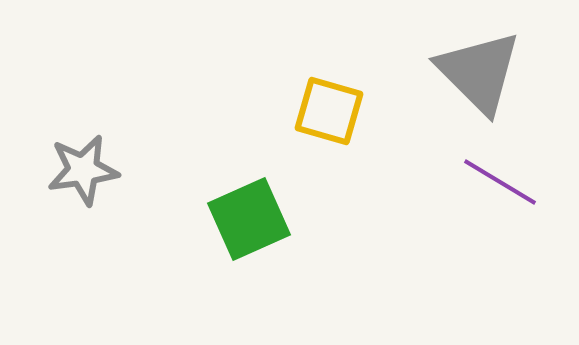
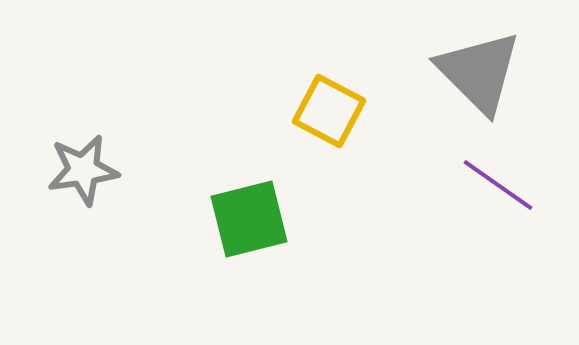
yellow square: rotated 12 degrees clockwise
purple line: moved 2 px left, 3 px down; rotated 4 degrees clockwise
green square: rotated 10 degrees clockwise
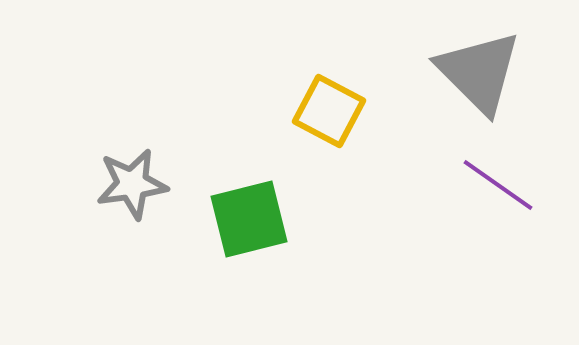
gray star: moved 49 px right, 14 px down
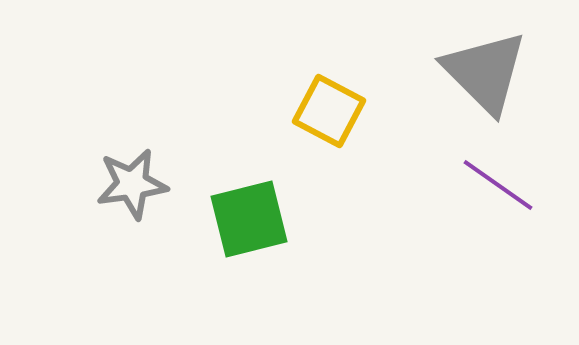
gray triangle: moved 6 px right
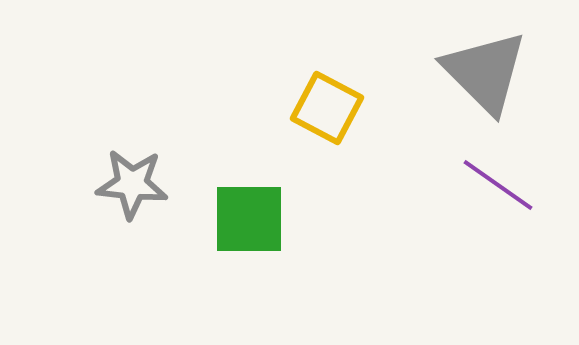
yellow square: moved 2 px left, 3 px up
gray star: rotated 14 degrees clockwise
green square: rotated 14 degrees clockwise
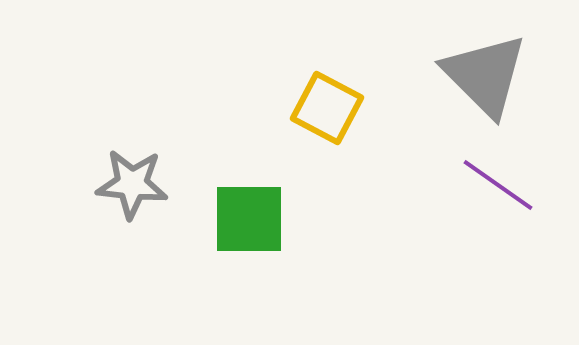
gray triangle: moved 3 px down
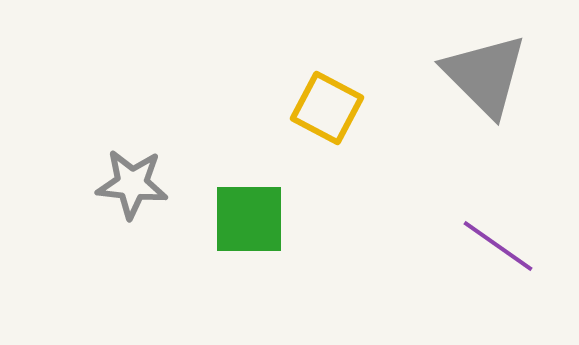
purple line: moved 61 px down
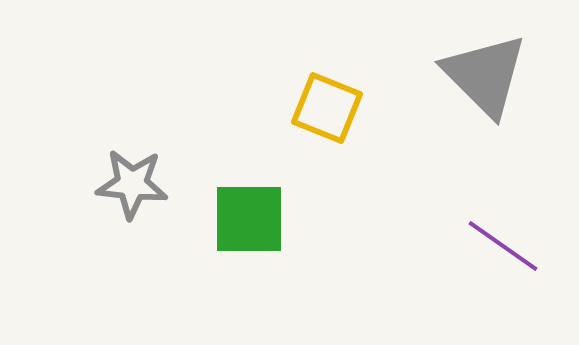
yellow square: rotated 6 degrees counterclockwise
purple line: moved 5 px right
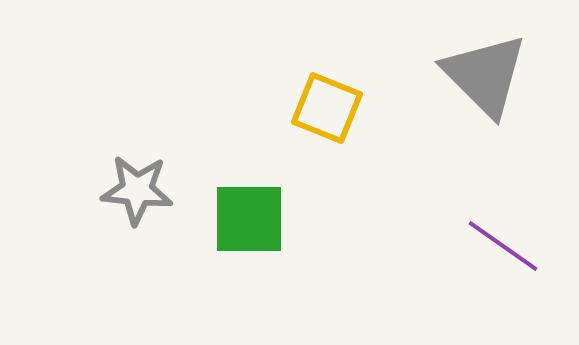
gray star: moved 5 px right, 6 px down
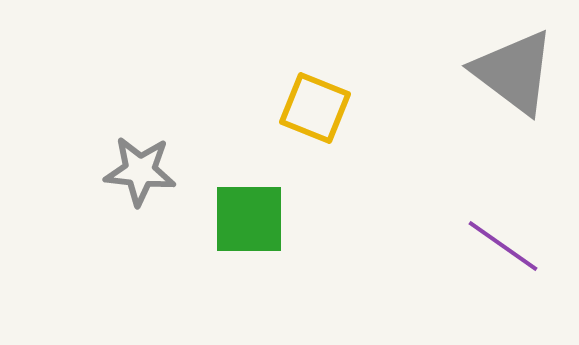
gray triangle: moved 29 px right, 3 px up; rotated 8 degrees counterclockwise
yellow square: moved 12 px left
gray star: moved 3 px right, 19 px up
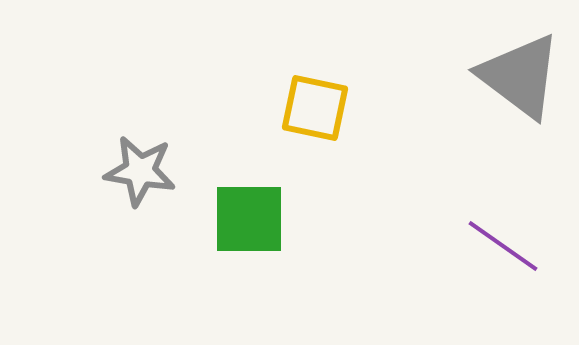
gray triangle: moved 6 px right, 4 px down
yellow square: rotated 10 degrees counterclockwise
gray star: rotated 4 degrees clockwise
